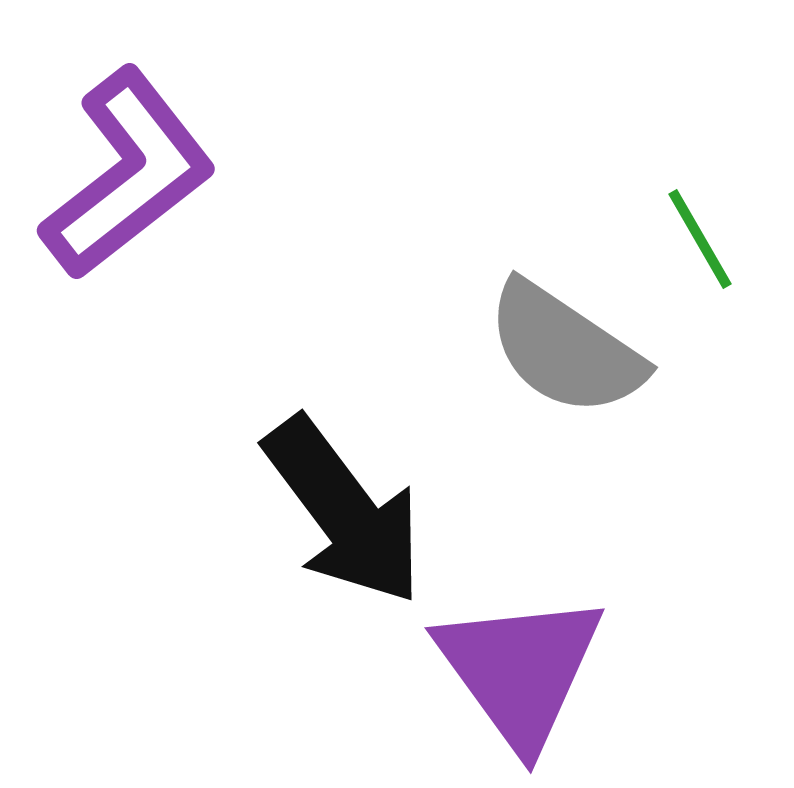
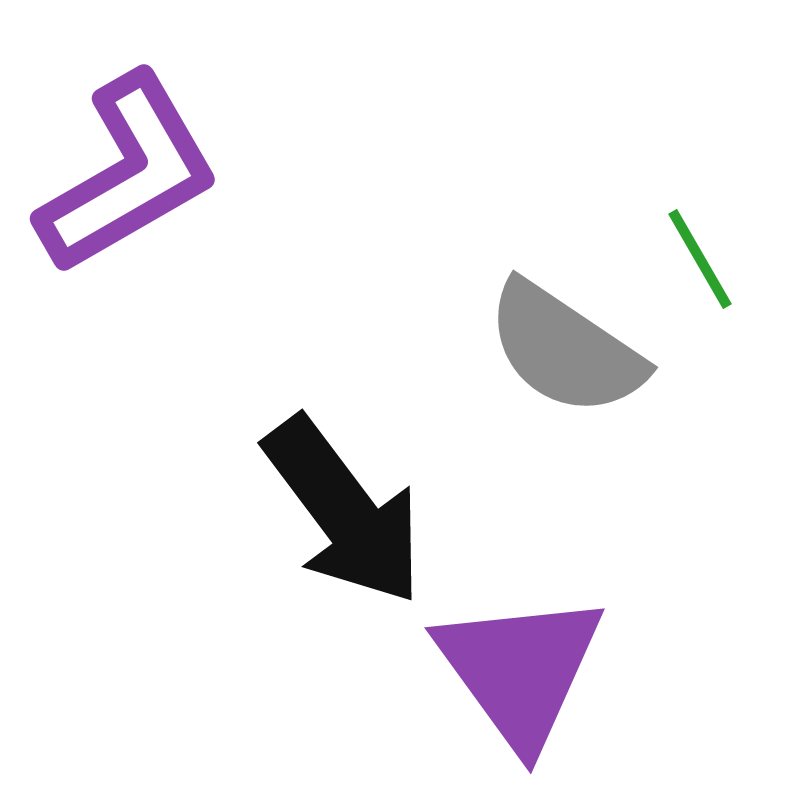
purple L-shape: rotated 8 degrees clockwise
green line: moved 20 px down
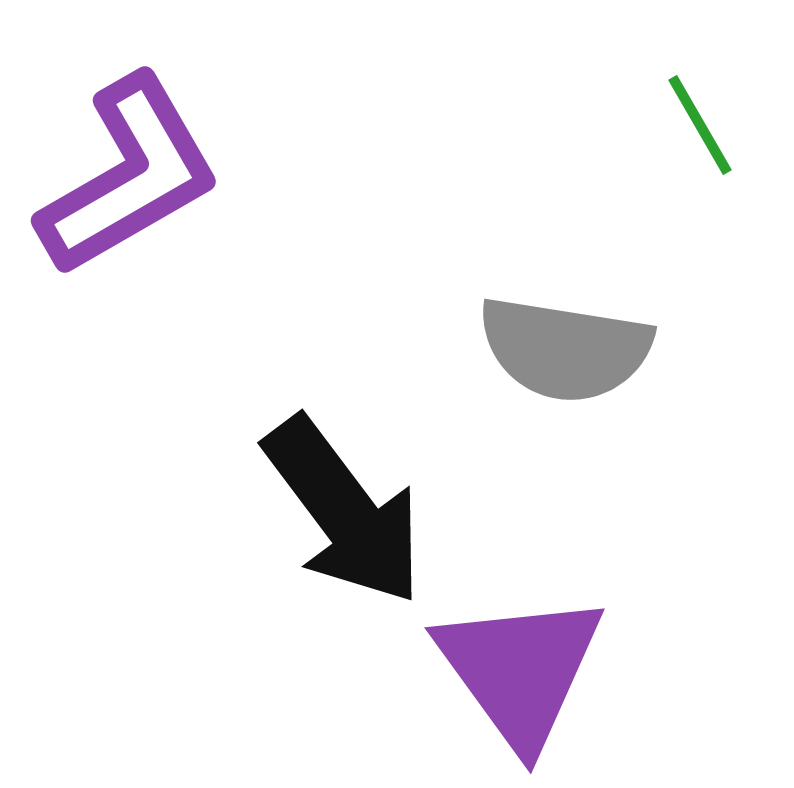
purple L-shape: moved 1 px right, 2 px down
green line: moved 134 px up
gray semicircle: rotated 25 degrees counterclockwise
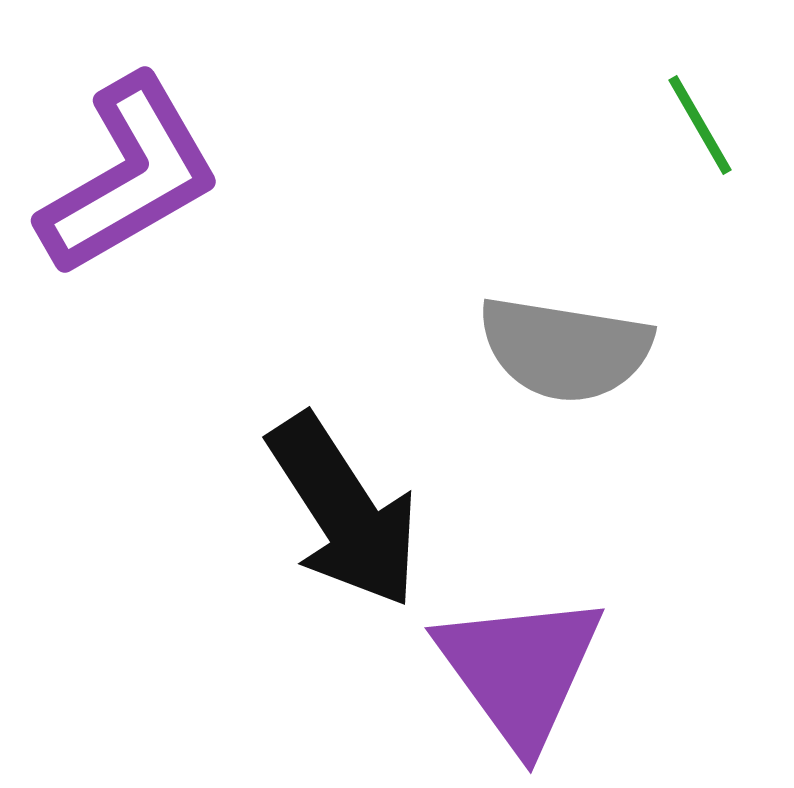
black arrow: rotated 4 degrees clockwise
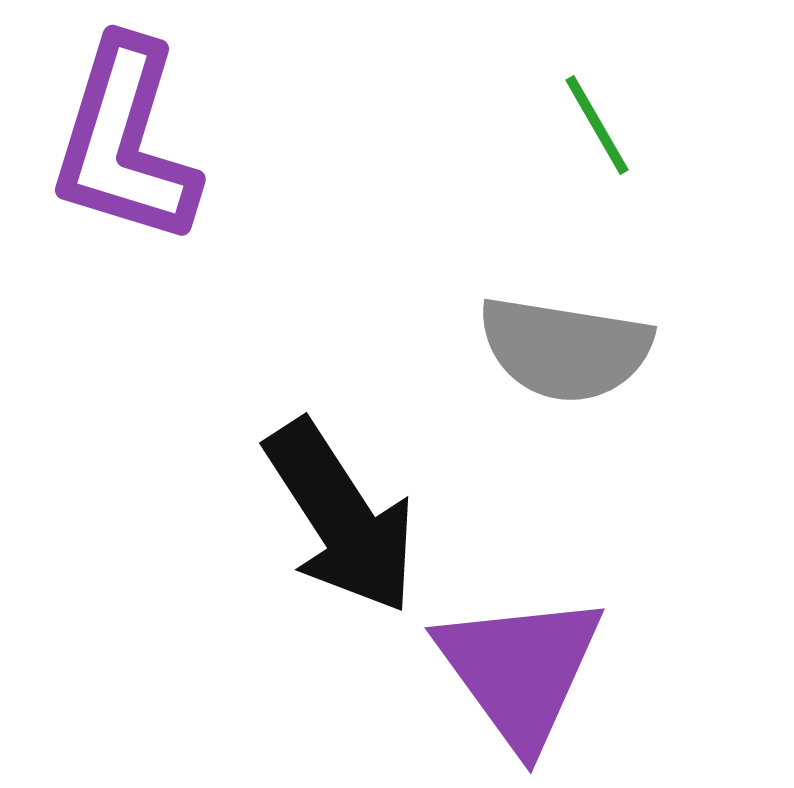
green line: moved 103 px left
purple L-shape: moved 4 px left, 34 px up; rotated 137 degrees clockwise
black arrow: moved 3 px left, 6 px down
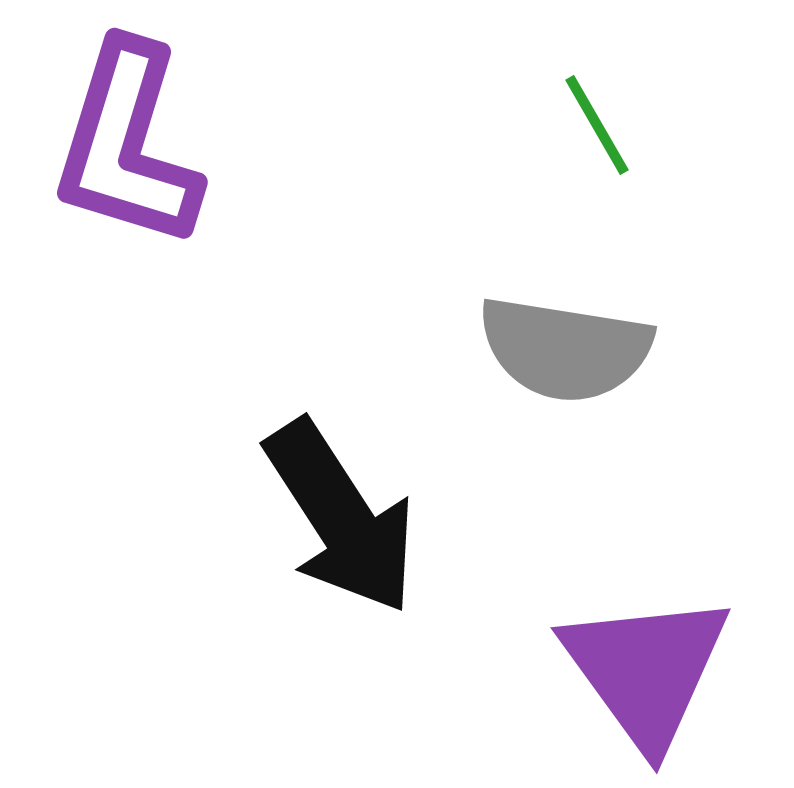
purple L-shape: moved 2 px right, 3 px down
purple triangle: moved 126 px right
